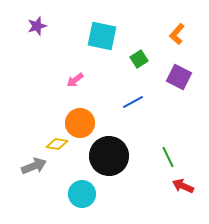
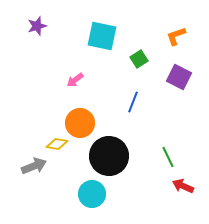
orange L-shape: moved 1 px left, 2 px down; rotated 30 degrees clockwise
blue line: rotated 40 degrees counterclockwise
cyan circle: moved 10 px right
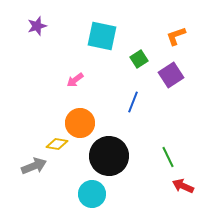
purple square: moved 8 px left, 2 px up; rotated 30 degrees clockwise
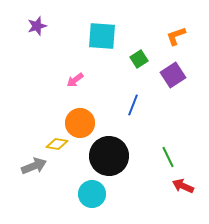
cyan square: rotated 8 degrees counterclockwise
purple square: moved 2 px right
blue line: moved 3 px down
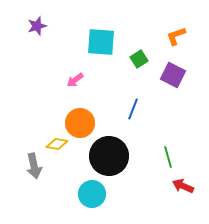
cyan square: moved 1 px left, 6 px down
purple square: rotated 30 degrees counterclockwise
blue line: moved 4 px down
green line: rotated 10 degrees clockwise
gray arrow: rotated 100 degrees clockwise
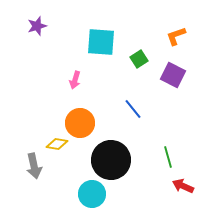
pink arrow: rotated 36 degrees counterclockwise
blue line: rotated 60 degrees counterclockwise
black circle: moved 2 px right, 4 px down
